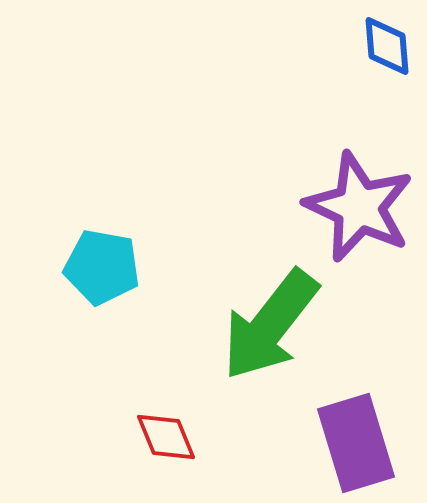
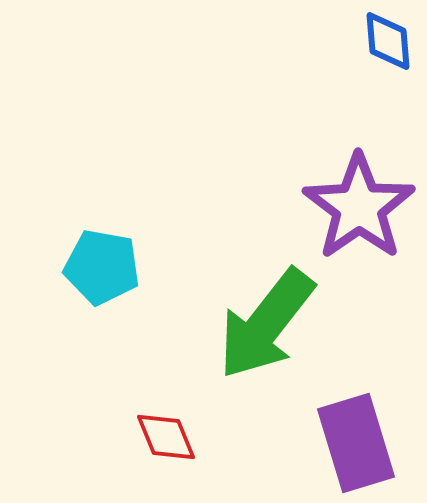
blue diamond: moved 1 px right, 5 px up
purple star: rotated 12 degrees clockwise
green arrow: moved 4 px left, 1 px up
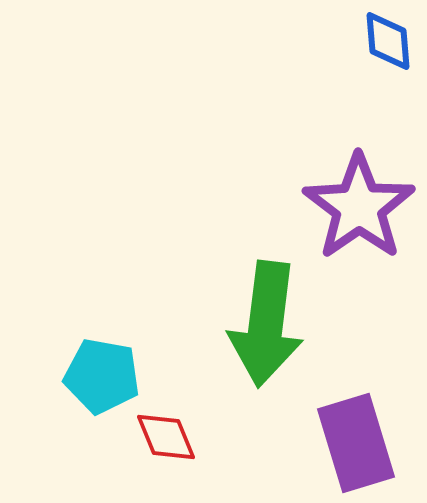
cyan pentagon: moved 109 px down
green arrow: rotated 31 degrees counterclockwise
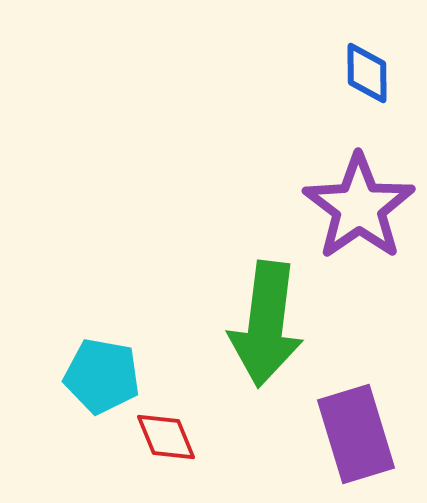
blue diamond: moved 21 px left, 32 px down; rotated 4 degrees clockwise
purple rectangle: moved 9 px up
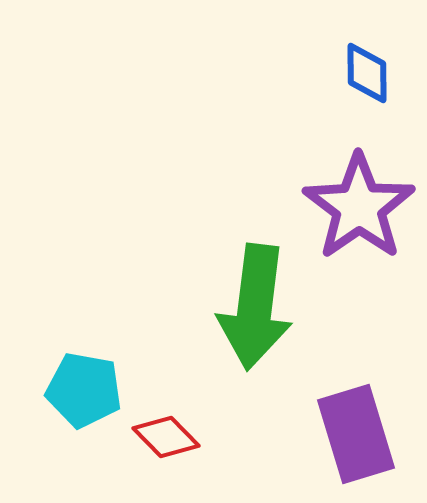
green arrow: moved 11 px left, 17 px up
cyan pentagon: moved 18 px left, 14 px down
red diamond: rotated 22 degrees counterclockwise
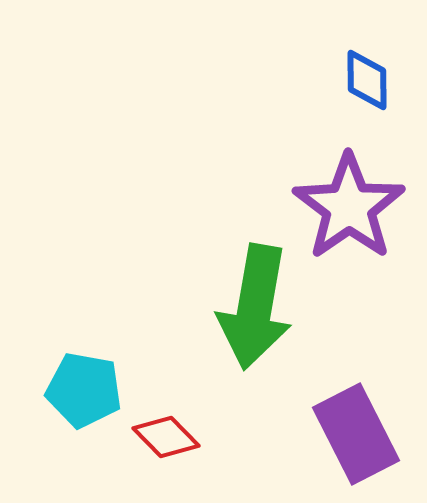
blue diamond: moved 7 px down
purple star: moved 10 px left
green arrow: rotated 3 degrees clockwise
purple rectangle: rotated 10 degrees counterclockwise
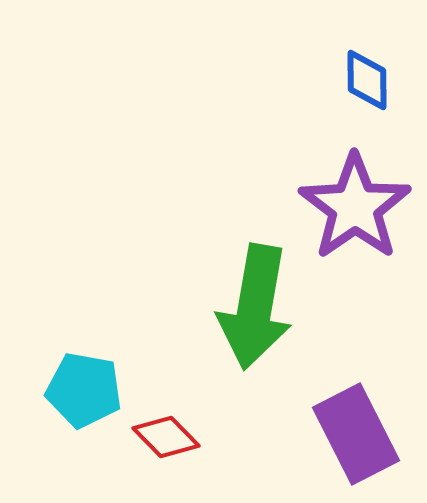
purple star: moved 6 px right
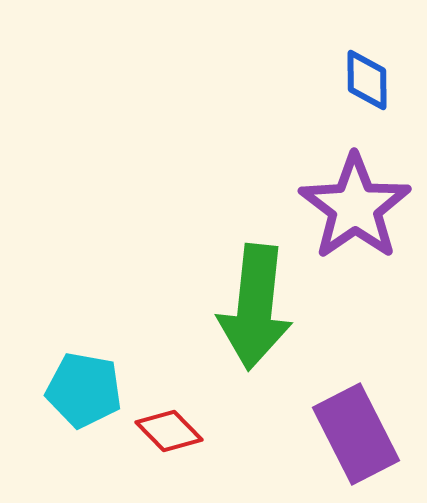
green arrow: rotated 4 degrees counterclockwise
red diamond: moved 3 px right, 6 px up
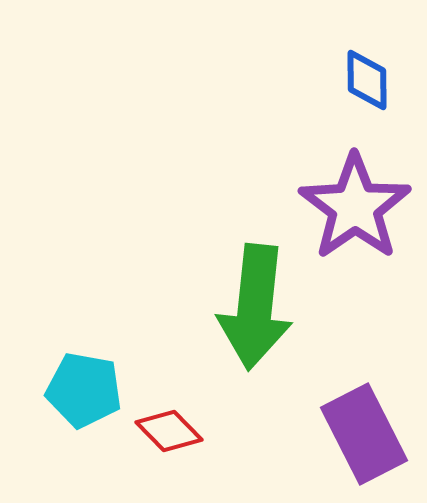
purple rectangle: moved 8 px right
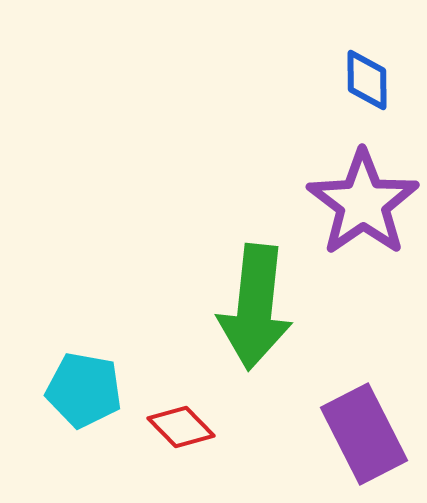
purple star: moved 8 px right, 4 px up
red diamond: moved 12 px right, 4 px up
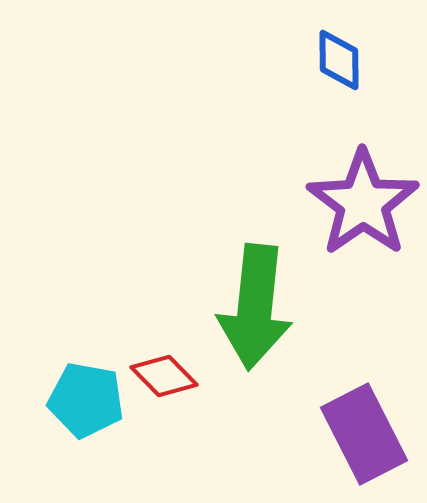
blue diamond: moved 28 px left, 20 px up
cyan pentagon: moved 2 px right, 10 px down
red diamond: moved 17 px left, 51 px up
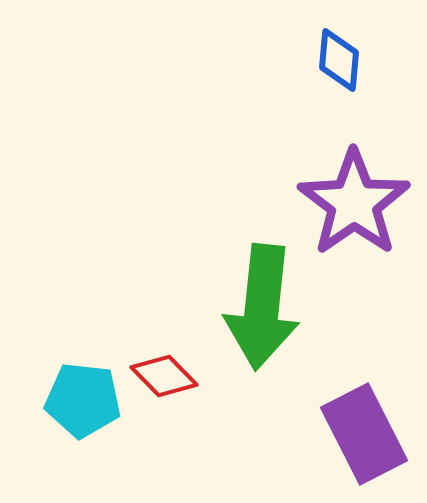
blue diamond: rotated 6 degrees clockwise
purple star: moved 9 px left
green arrow: moved 7 px right
cyan pentagon: moved 3 px left; rotated 4 degrees counterclockwise
